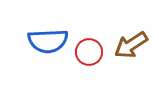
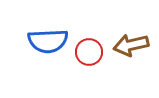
brown arrow: rotated 20 degrees clockwise
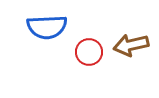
blue semicircle: moved 1 px left, 14 px up
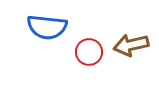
blue semicircle: rotated 9 degrees clockwise
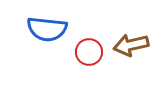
blue semicircle: moved 2 px down
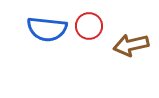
red circle: moved 26 px up
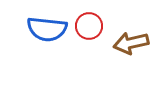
brown arrow: moved 2 px up
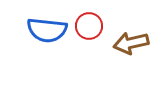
blue semicircle: moved 1 px down
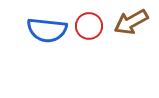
brown arrow: moved 21 px up; rotated 16 degrees counterclockwise
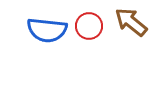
brown arrow: rotated 68 degrees clockwise
